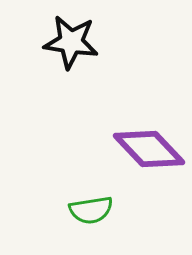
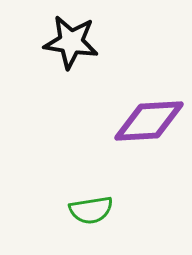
purple diamond: moved 28 px up; rotated 50 degrees counterclockwise
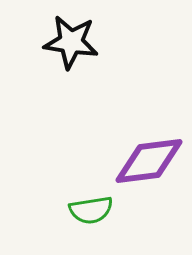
purple diamond: moved 40 px down; rotated 4 degrees counterclockwise
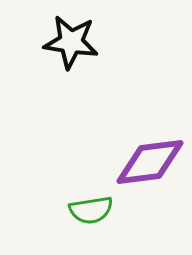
purple diamond: moved 1 px right, 1 px down
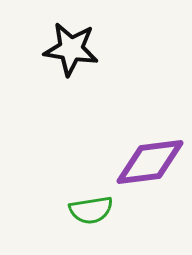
black star: moved 7 px down
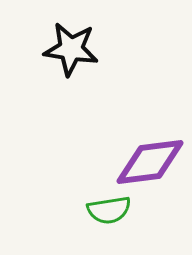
green semicircle: moved 18 px right
